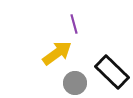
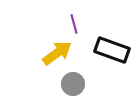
black rectangle: moved 22 px up; rotated 24 degrees counterclockwise
gray circle: moved 2 px left, 1 px down
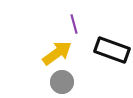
gray circle: moved 11 px left, 2 px up
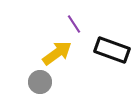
purple line: rotated 18 degrees counterclockwise
gray circle: moved 22 px left
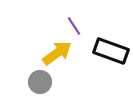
purple line: moved 2 px down
black rectangle: moved 1 px left, 1 px down
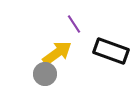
purple line: moved 2 px up
gray circle: moved 5 px right, 8 px up
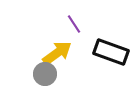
black rectangle: moved 1 px down
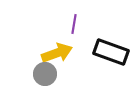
purple line: rotated 42 degrees clockwise
yellow arrow: rotated 16 degrees clockwise
